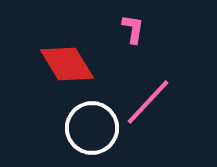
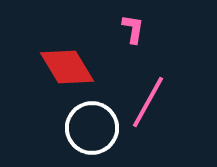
red diamond: moved 3 px down
pink line: rotated 14 degrees counterclockwise
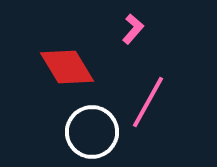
pink L-shape: rotated 32 degrees clockwise
white circle: moved 4 px down
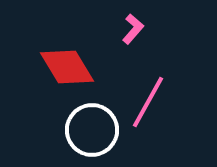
white circle: moved 2 px up
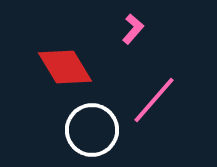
red diamond: moved 2 px left
pink line: moved 6 px right, 2 px up; rotated 12 degrees clockwise
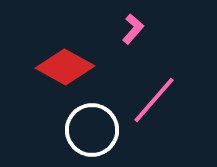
red diamond: rotated 30 degrees counterclockwise
